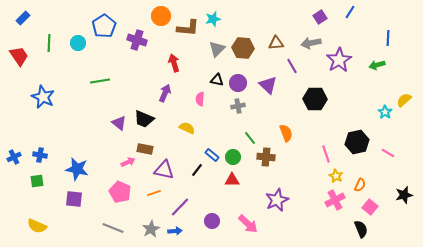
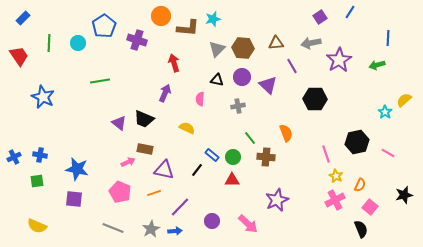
purple circle at (238, 83): moved 4 px right, 6 px up
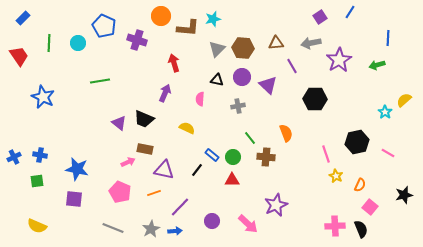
blue pentagon at (104, 26): rotated 15 degrees counterclockwise
purple star at (277, 200): moved 1 px left, 5 px down
pink cross at (335, 200): moved 26 px down; rotated 24 degrees clockwise
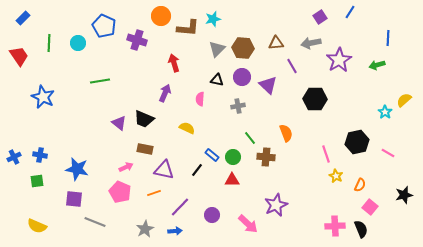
pink arrow at (128, 162): moved 2 px left, 5 px down
purple circle at (212, 221): moved 6 px up
gray line at (113, 228): moved 18 px left, 6 px up
gray star at (151, 229): moved 6 px left
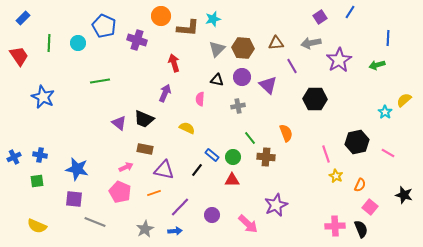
black star at (404, 195): rotated 30 degrees clockwise
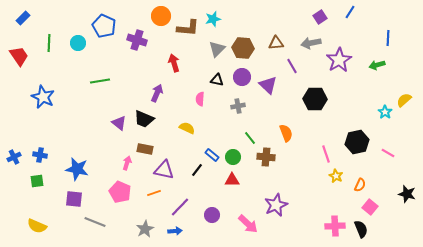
purple arrow at (165, 93): moved 8 px left
pink arrow at (126, 167): moved 1 px right, 4 px up; rotated 48 degrees counterclockwise
black star at (404, 195): moved 3 px right, 1 px up
